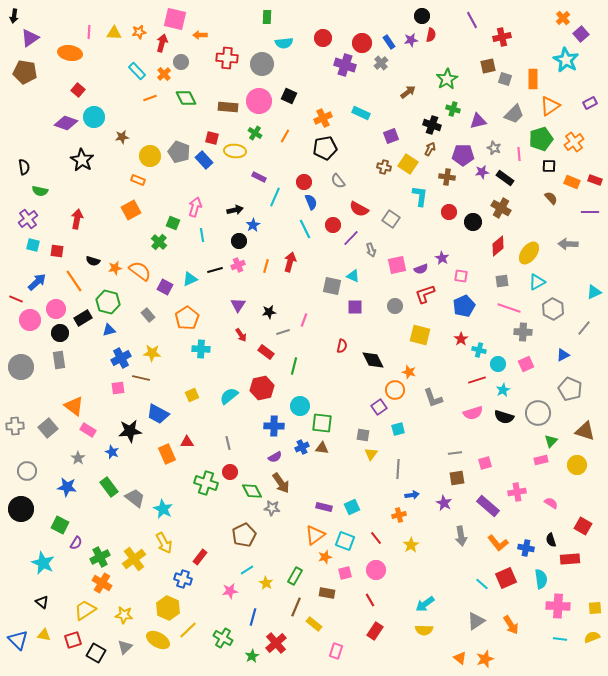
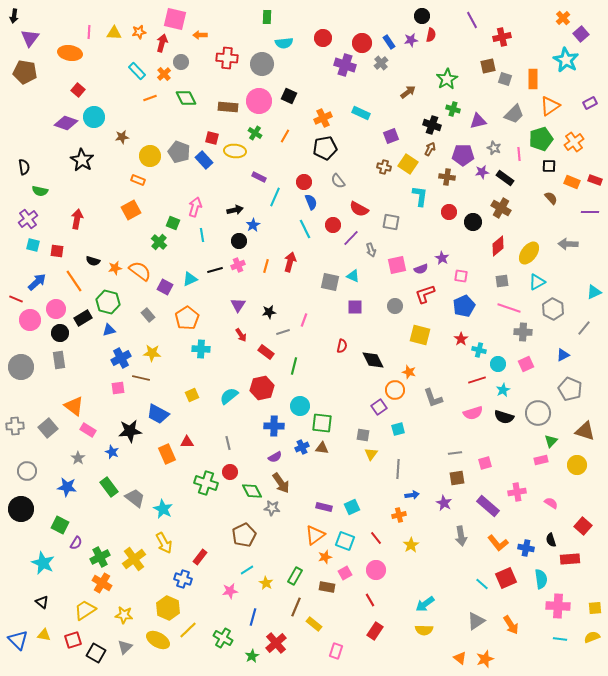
purple triangle at (30, 38): rotated 18 degrees counterclockwise
gray square at (391, 219): moved 3 px down; rotated 24 degrees counterclockwise
gray square at (332, 286): moved 2 px left, 4 px up
red square at (583, 526): rotated 12 degrees clockwise
pink square at (345, 573): rotated 16 degrees counterclockwise
brown rectangle at (327, 593): moved 6 px up
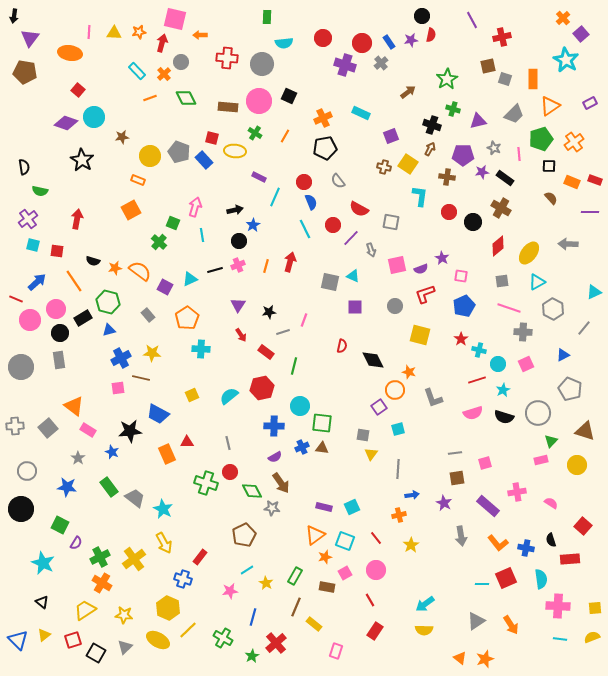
cyan line at (482, 584): rotated 40 degrees counterclockwise
yellow triangle at (44, 635): rotated 48 degrees counterclockwise
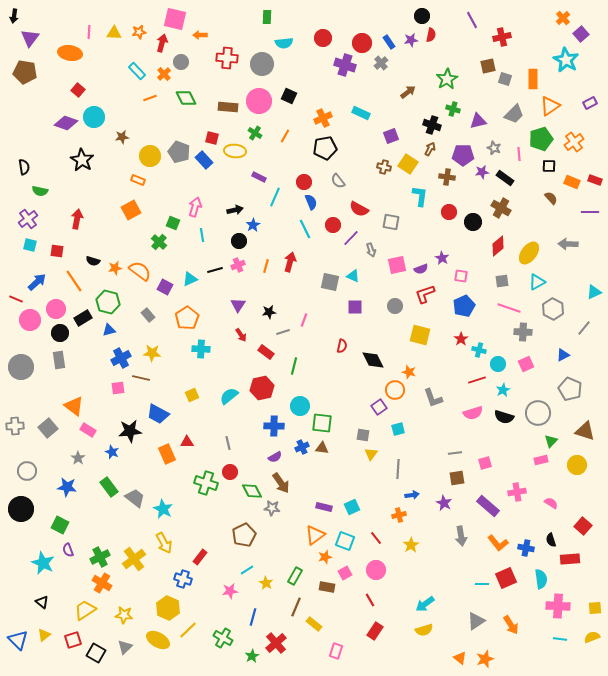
cyan square at (33, 245): moved 3 px left
purple semicircle at (76, 543): moved 8 px left, 7 px down; rotated 128 degrees clockwise
yellow semicircle at (424, 630): rotated 18 degrees counterclockwise
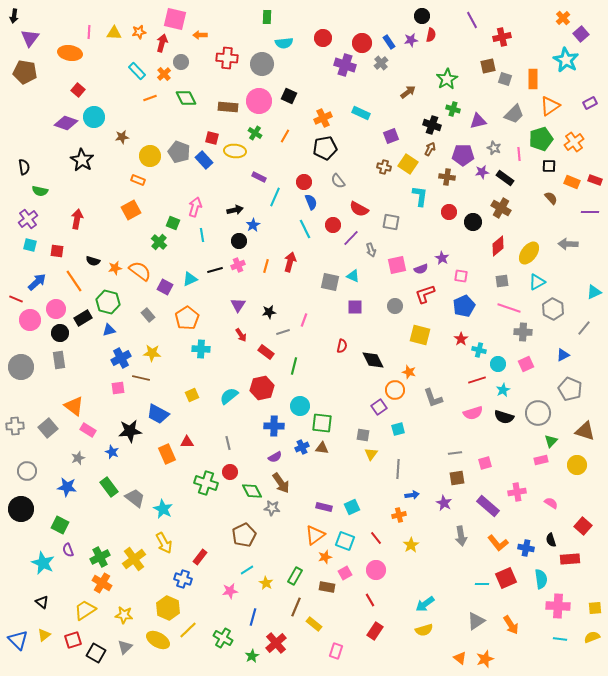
gray star at (78, 458): rotated 16 degrees clockwise
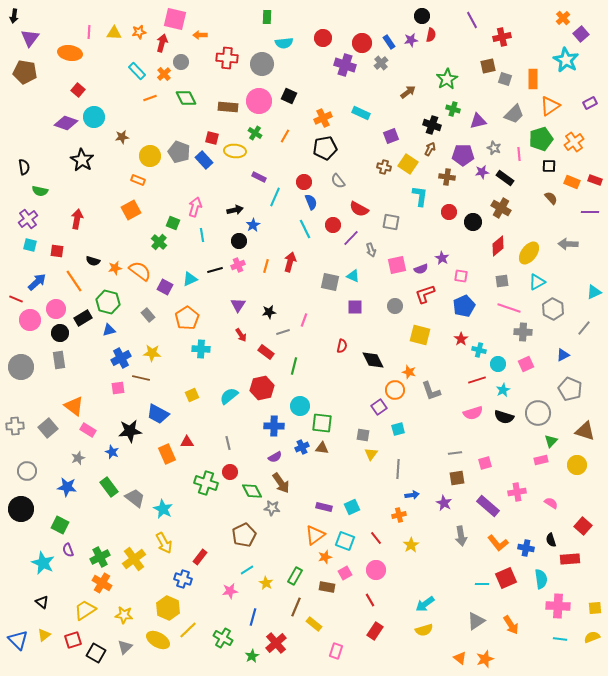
gray L-shape at (433, 398): moved 2 px left, 7 px up
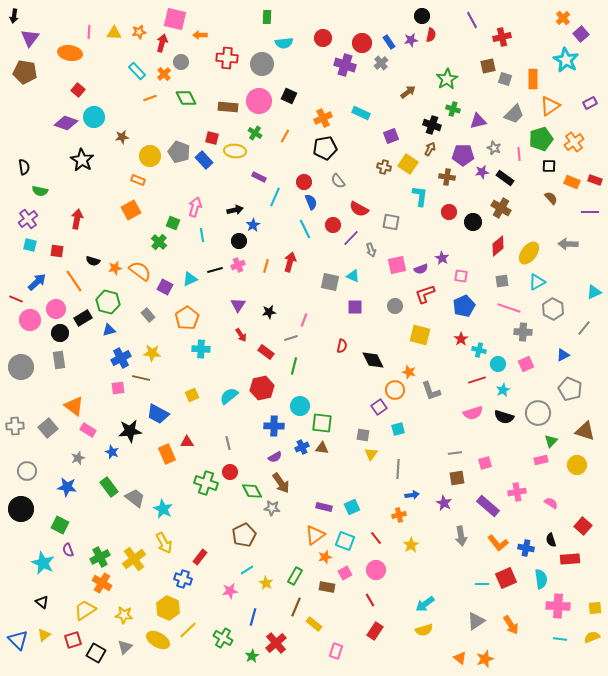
gray line at (283, 332): moved 8 px right, 6 px down
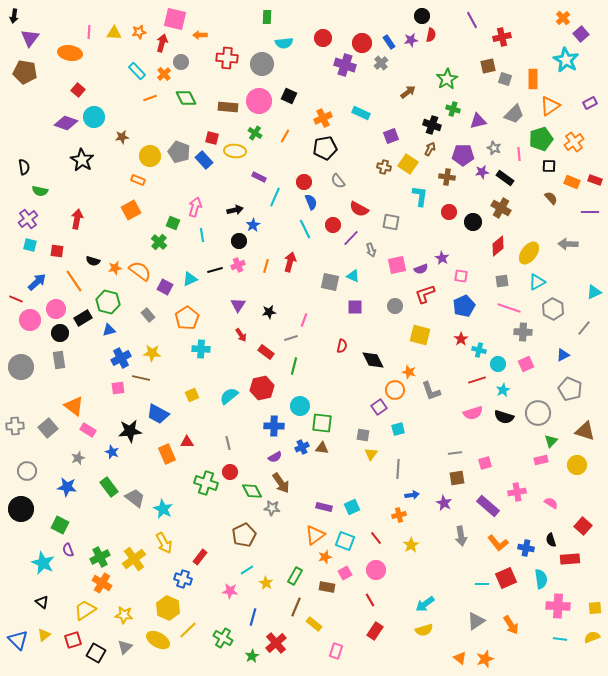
pink star at (230, 591): rotated 14 degrees clockwise
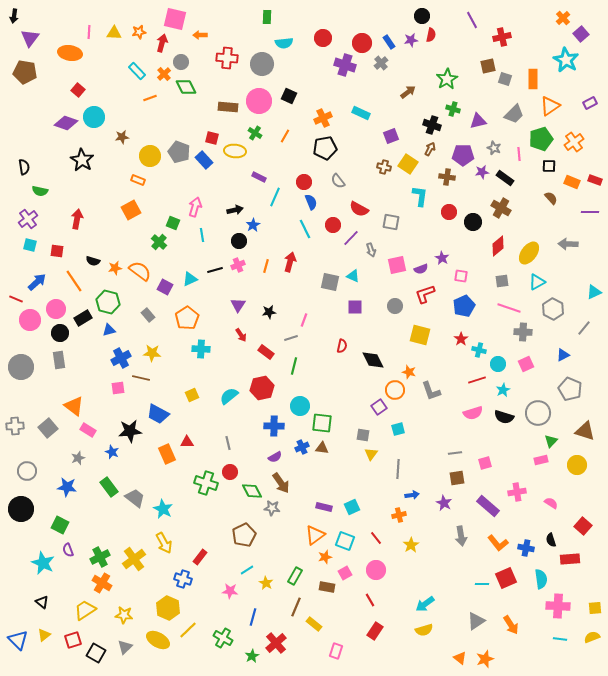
green diamond at (186, 98): moved 11 px up
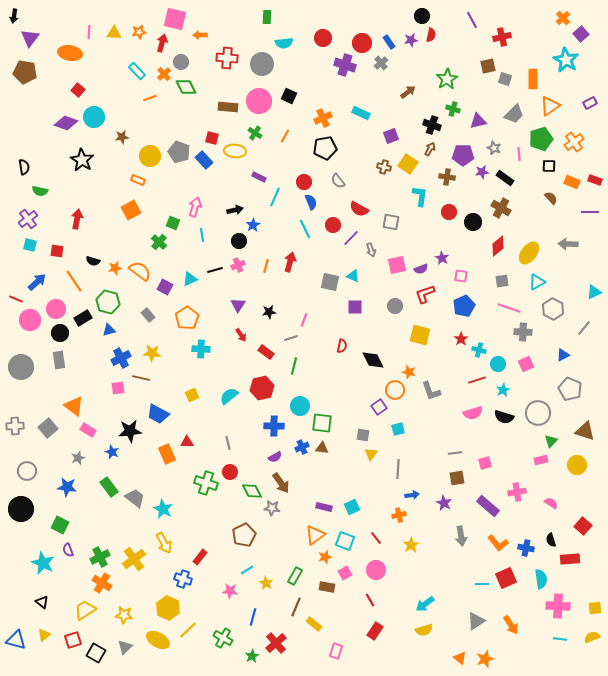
blue triangle at (18, 640): moved 2 px left; rotated 30 degrees counterclockwise
